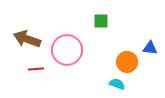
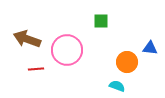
cyan semicircle: moved 2 px down
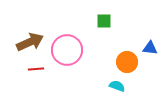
green square: moved 3 px right
brown arrow: moved 3 px right, 3 px down; rotated 136 degrees clockwise
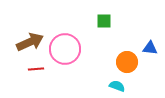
pink circle: moved 2 px left, 1 px up
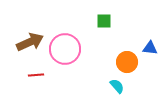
red line: moved 6 px down
cyan semicircle: rotated 28 degrees clockwise
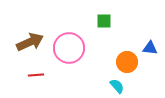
pink circle: moved 4 px right, 1 px up
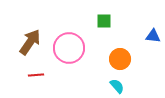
brown arrow: rotated 32 degrees counterclockwise
blue triangle: moved 3 px right, 12 px up
orange circle: moved 7 px left, 3 px up
